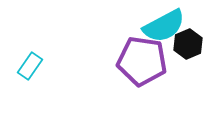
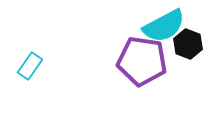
black hexagon: rotated 16 degrees counterclockwise
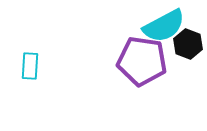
cyan rectangle: rotated 32 degrees counterclockwise
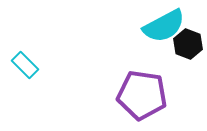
purple pentagon: moved 34 px down
cyan rectangle: moved 5 px left, 1 px up; rotated 48 degrees counterclockwise
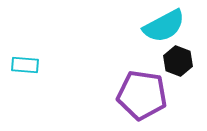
black hexagon: moved 10 px left, 17 px down
cyan rectangle: rotated 40 degrees counterclockwise
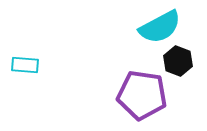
cyan semicircle: moved 4 px left, 1 px down
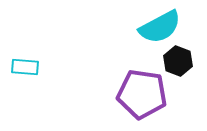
cyan rectangle: moved 2 px down
purple pentagon: moved 1 px up
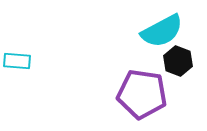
cyan semicircle: moved 2 px right, 4 px down
cyan rectangle: moved 8 px left, 6 px up
